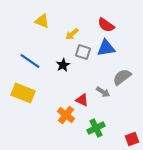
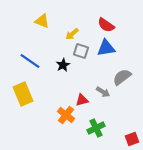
gray square: moved 2 px left, 1 px up
yellow rectangle: moved 1 px down; rotated 45 degrees clockwise
red triangle: rotated 40 degrees counterclockwise
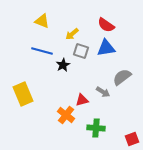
blue line: moved 12 px right, 10 px up; rotated 20 degrees counterclockwise
green cross: rotated 30 degrees clockwise
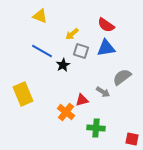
yellow triangle: moved 2 px left, 5 px up
blue line: rotated 15 degrees clockwise
orange cross: moved 3 px up
red square: rotated 32 degrees clockwise
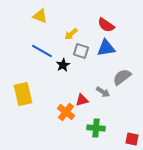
yellow arrow: moved 1 px left
yellow rectangle: rotated 10 degrees clockwise
